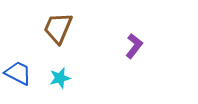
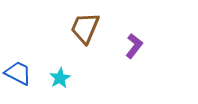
brown trapezoid: moved 27 px right
cyan star: rotated 15 degrees counterclockwise
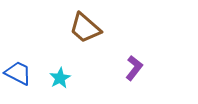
brown trapezoid: rotated 72 degrees counterclockwise
purple L-shape: moved 22 px down
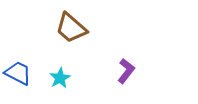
brown trapezoid: moved 14 px left
purple L-shape: moved 8 px left, 3 px down
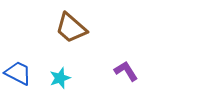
purple L-shape: rotated 70 degrees counterclockwise
cyan star: rotated 10 degrees clockwise
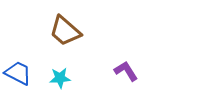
brown trapezoid: moved 6 px left, 3 px down
cyan star: rotated 15 degrees clockwise
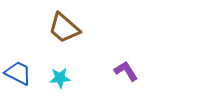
brown trapezoid: moved 1 px left, 3 px up
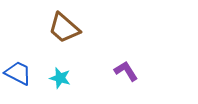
cyan star: rotated 20 degrees clockwise
